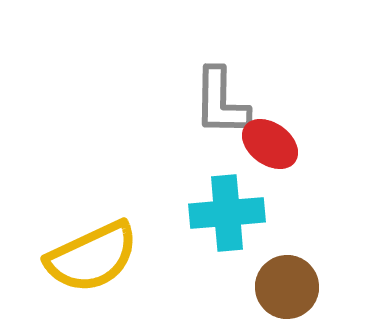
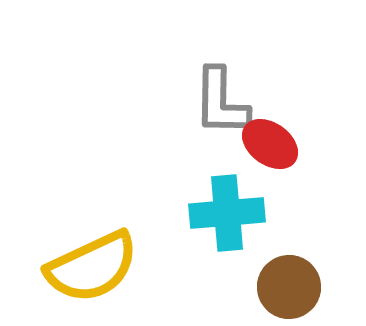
yellow semicircle: moved 10 px down
brown circle: moved 2 px right
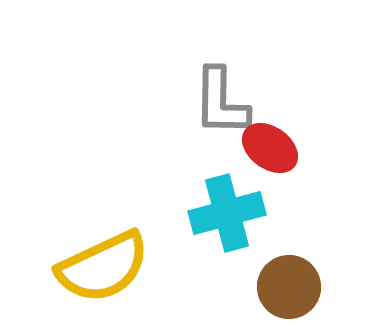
red ellipse: moved 4 px down
cyan cross: rotated 10 degrees counterclockwise
yellow semicircle: moved 11 px right
